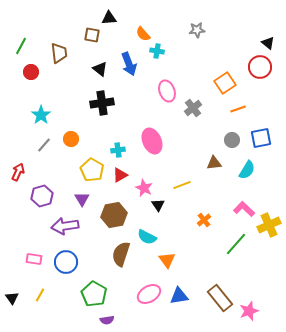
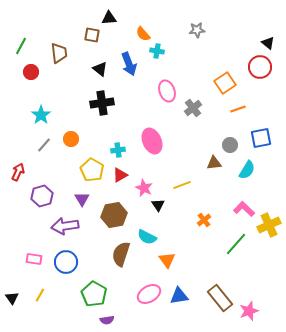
gray circle at (232, 140): moved 2 px left, 5 px down
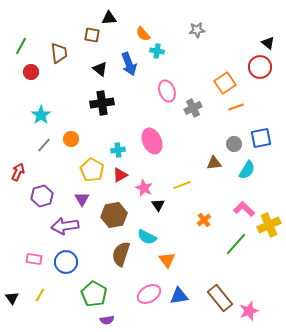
gray cross at (193, 108): rotated 12 degrees clockwise
orange line at (238, 109): moved 2 px left, 2 px up
gray circle at (230, 145): moved 4 px right, 1 px up
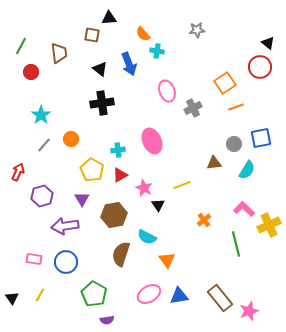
green line at (236, 244): rotated 55 degrees counterclockwise
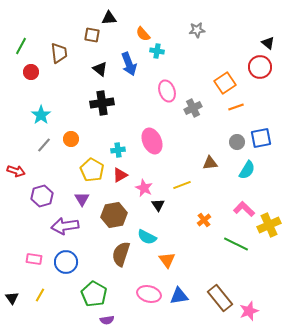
gray circle at (234, 144): moved 3 px right, 2 px up
brown triangle at (214, 163): moved 4 px left
red arrow at (18, 172): moved 2 px left, 1 px up; rotated 84 degrees clockwise
green line at (236, 244): rotated 50 degrees counterclockwise
pink ellipse at (149, 294): rotated 45 degrees clockwise
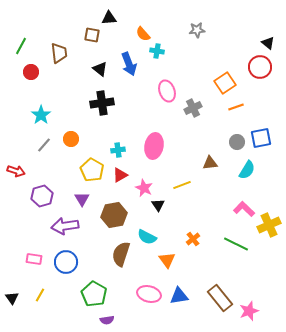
pink ellipse at (152, 141): moved 2 px right, 5 px down; rotated 35 degrees clockwise
orange cross at (204, 220): moved 11 px left, 19 px down
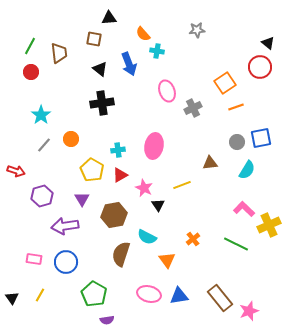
brown square at (92, 35): moved 2 px right, 4 px down
green line at (21, 46): moved 9 px right
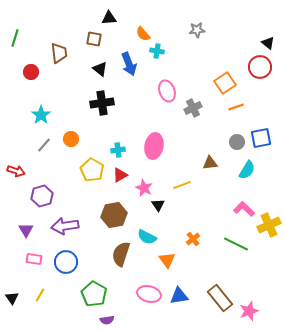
green line at (30, 46): moved 15 px left, 8 px up; rotated 12 degrees counterclockwise
purple triangle at (82, 199): moved 56 px left, 31 px down
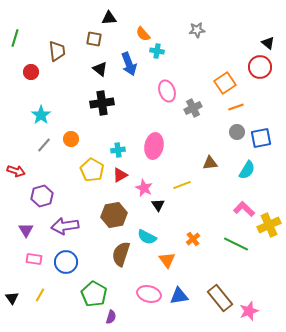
brown trapezoid at (59, 53): moved 2 px left, 2 px up
gray circle at (237, 142): moved 10 px up
purple semicircle at (107, 320): moved 4 px right, 3 px up; rotated 64 degrees counterclockwise
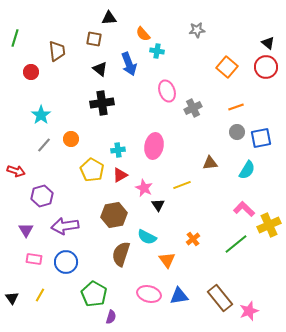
red circle at (260, 67): moved 6 px right
orange square at (225, 83): moved 2 px right, 16 px up; rotated 15 degrees counterclockwise
green line at (236, 244): rotated 65 degrees counterclockwise
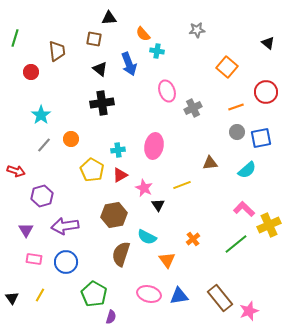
red circle at (266, 67): moved 25 px down
cyan semicircle at (247, 170): rotated 18 degrees clockwise
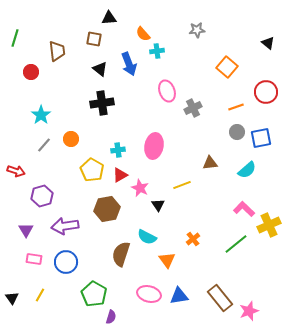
cyan cross at (157, 51): rotated 16 degrees counterclockwise
pink star at (144, 188): moved 4 px left
brown hexagon at (114, 215): moved 7 px left, 6 px up
